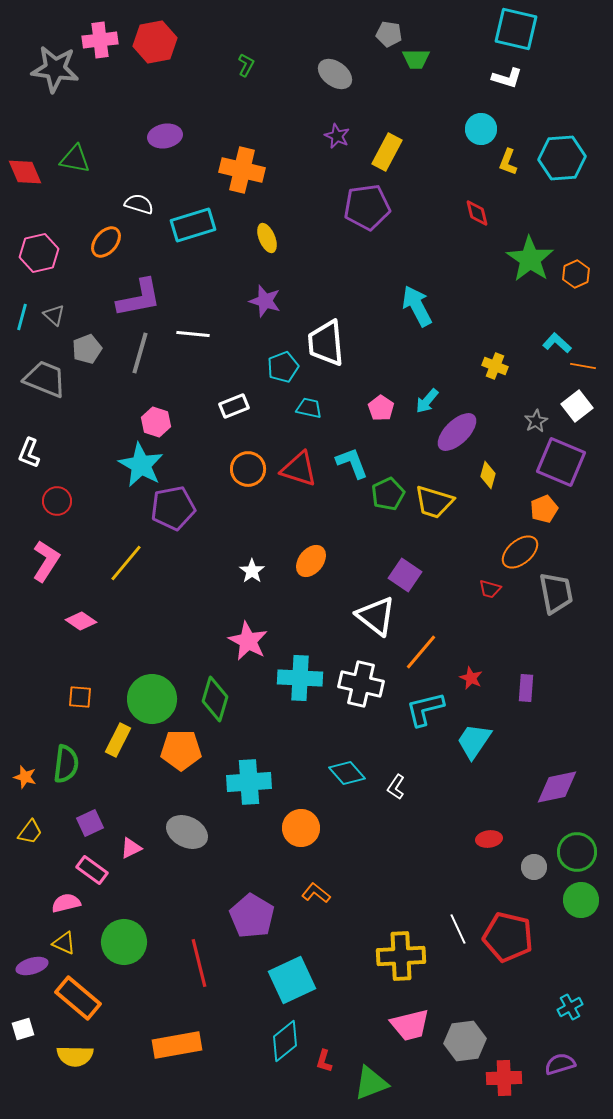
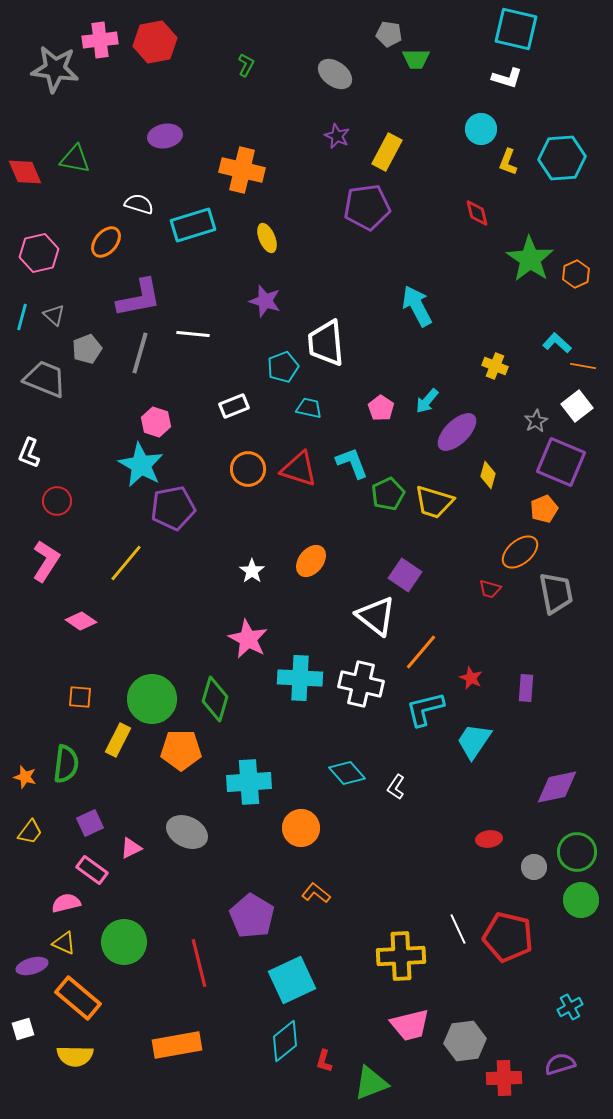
pink star at (248, 641): moved 2 px up
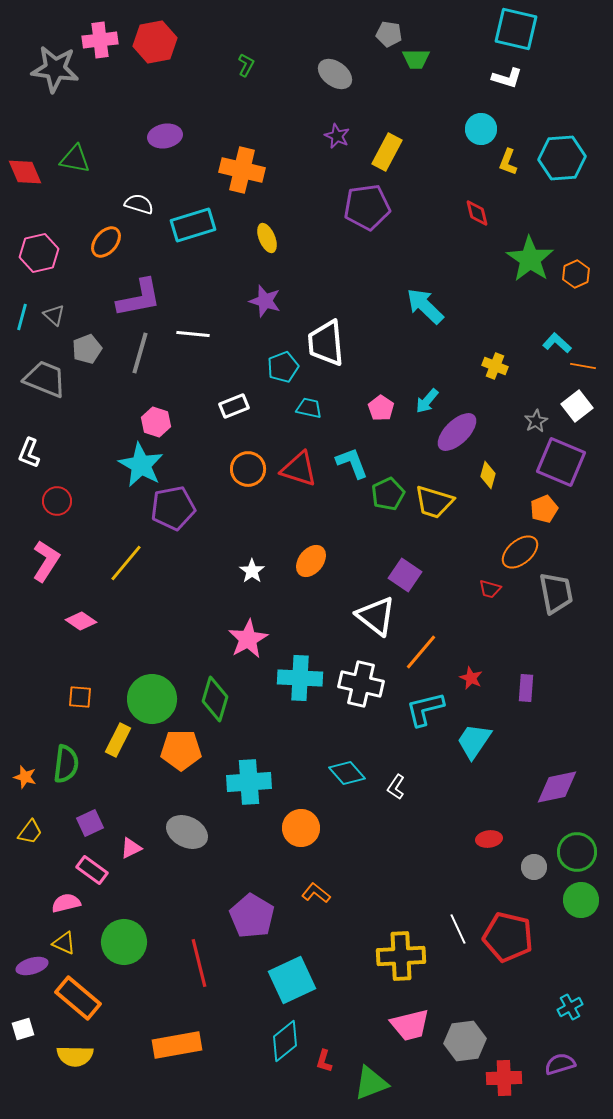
cyan arrow at (417, 306): moved 8 px right; rotated 18 degrees counterclockwise
pink star at (248, 639): rotated 15 degrees clockwise
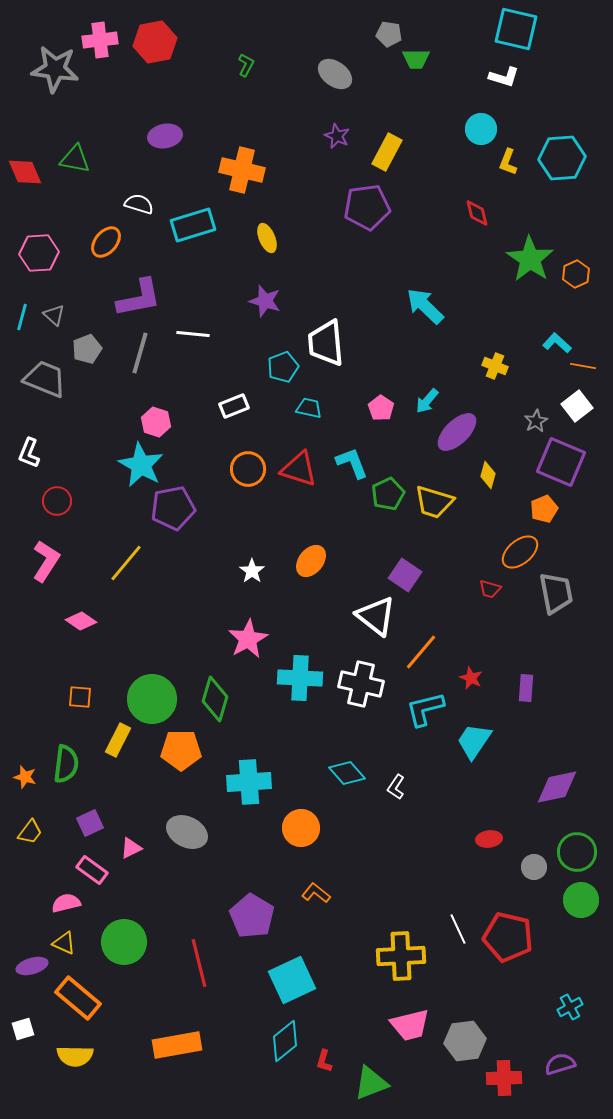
white L-shape at (507, 78): moved 3 px left, 1 px up
pink hexagon at (39, 253): rotated 9 degrees clockwise
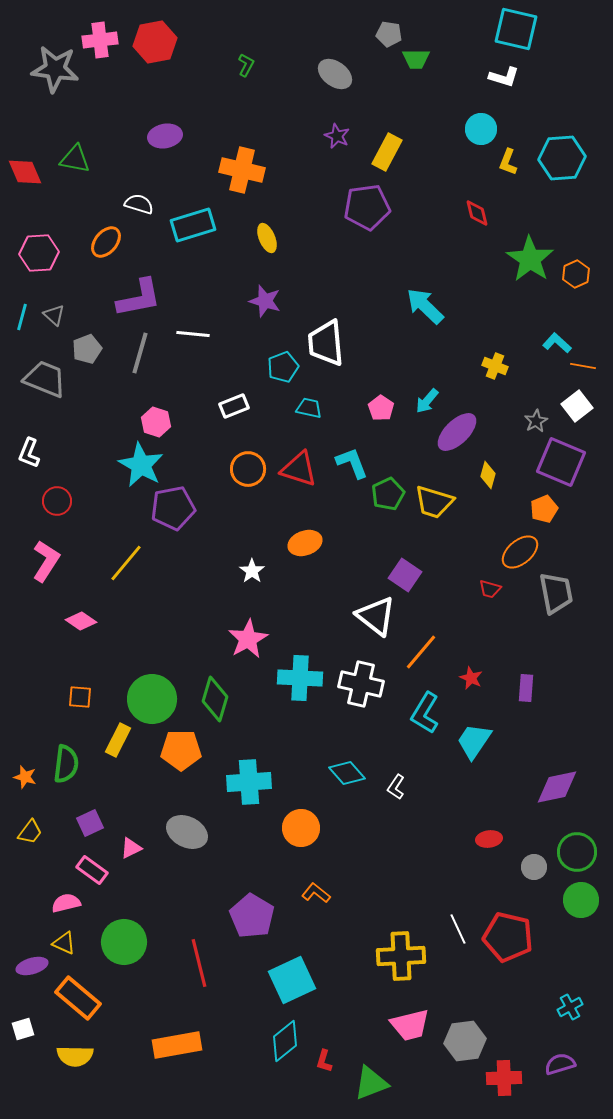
orange ellipse at (311, 561): moved 6 px left, 18 px up; rotated 32 degrees clockwise
cyan L-shape at (425, 709): moved 4 px down; rotated 45 degrees counterclockwise
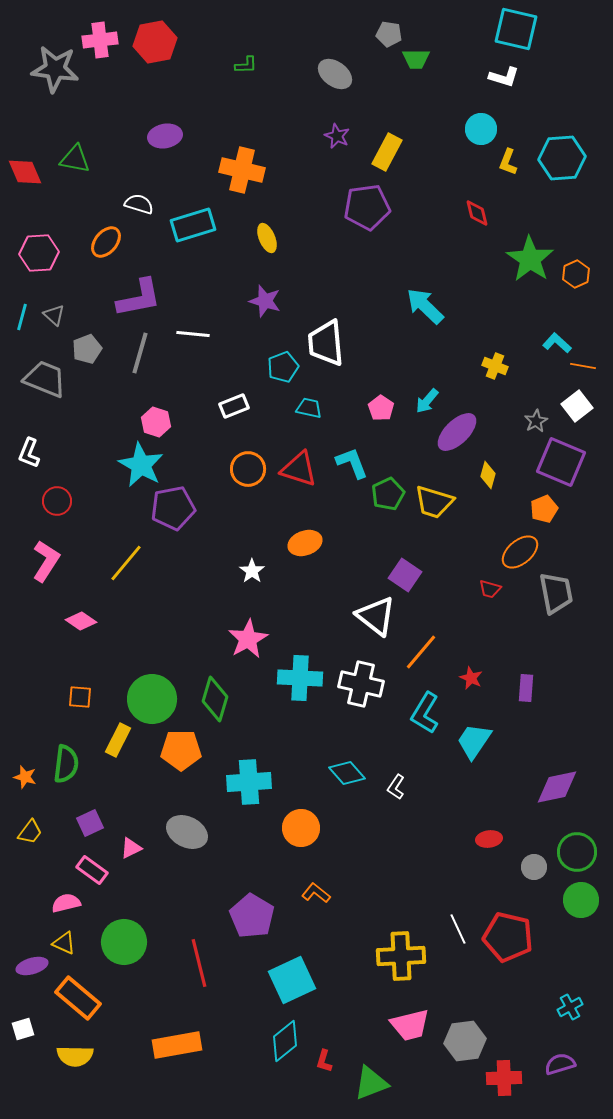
green L-shape at (246, 65): rotated 60 degrees clockwise
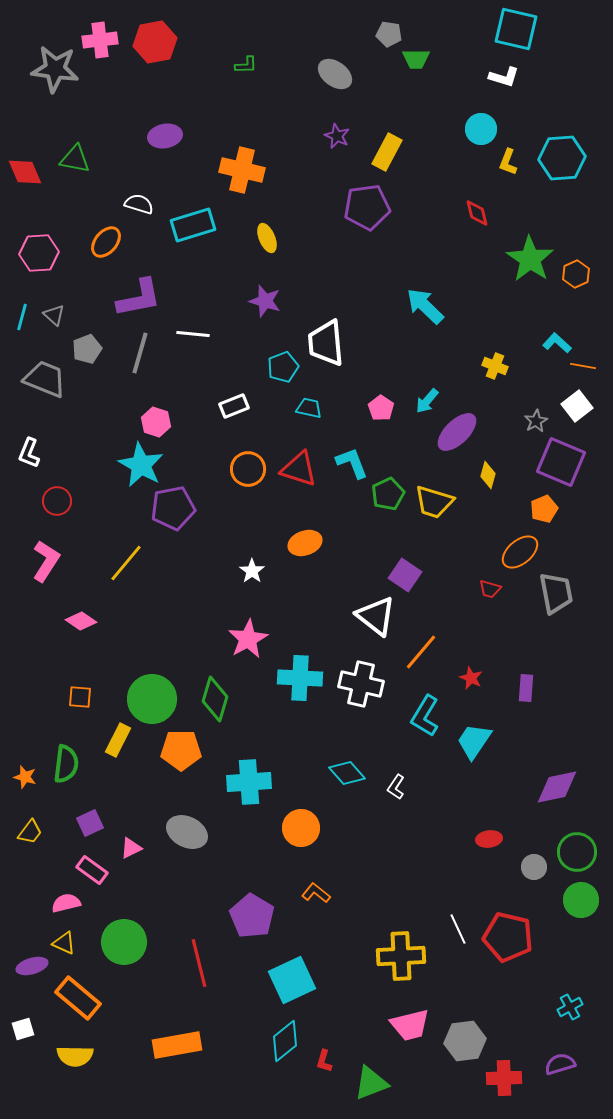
cyan L-shape at (425, 713): moved 3 px down
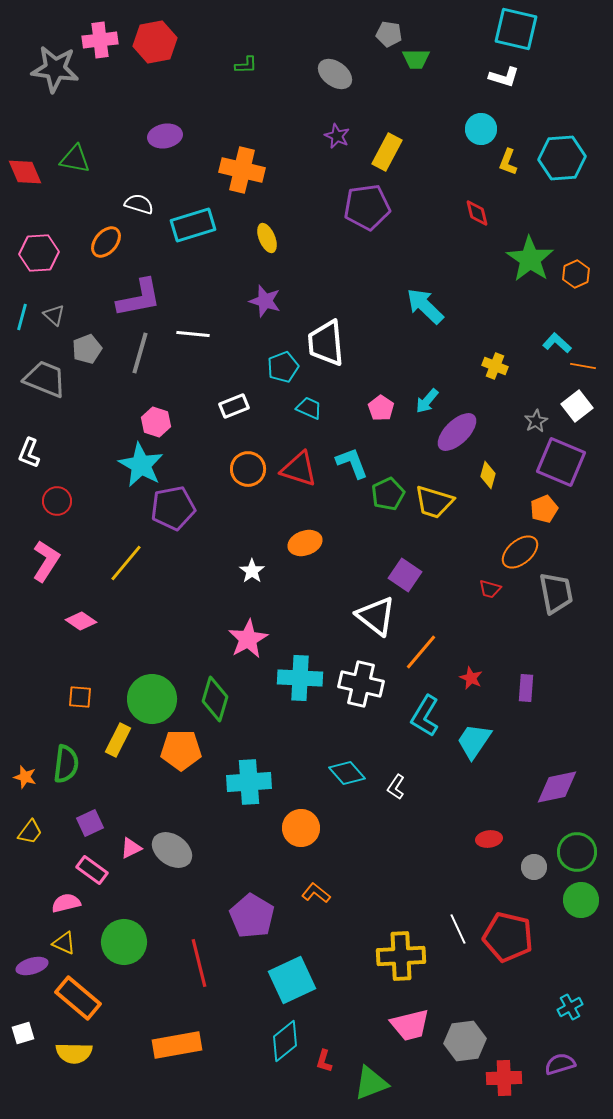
cyan trapezoid at (309, 408): rotated 12 degrees clockwise
gray ellipse at (187, 832): moved 15 px left, 18 px down; rotated 9 degrees clockwise
white square at (23, 1029): moved 4 px down
yellow semicircle at (75, 1056): moved 1 px left, 3 px up
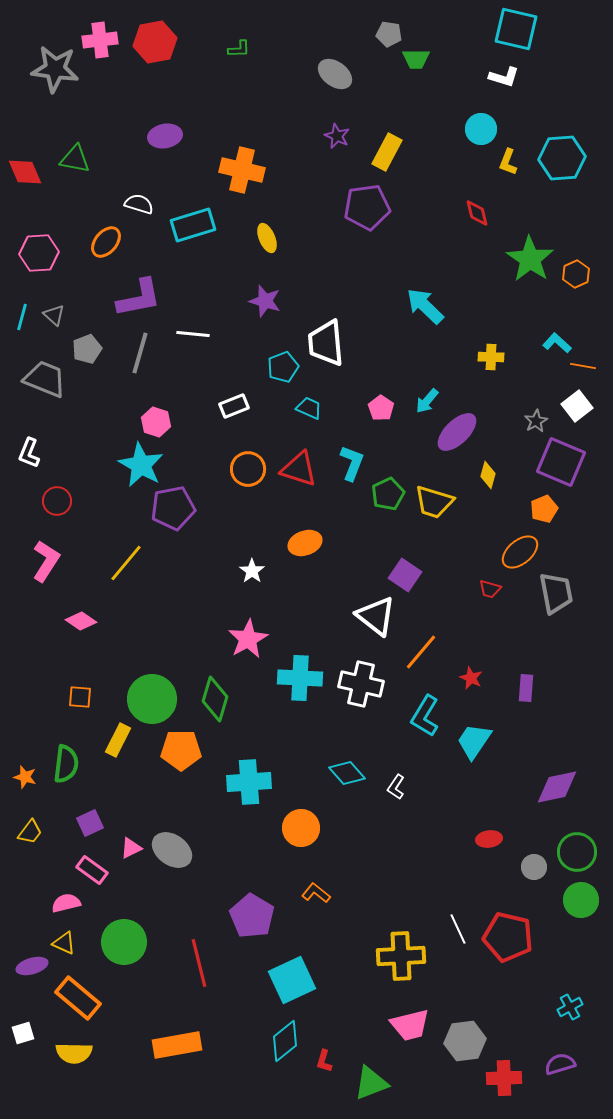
green L-shape at (246, 65): moved 7 px left, 16 px up
yellow cross at (495, 366): moved 4 px left, 9 px up; rotated 20 degrees counterclockwise
cyan L-shape at (352, 463): rotated 42 degrees clockwise
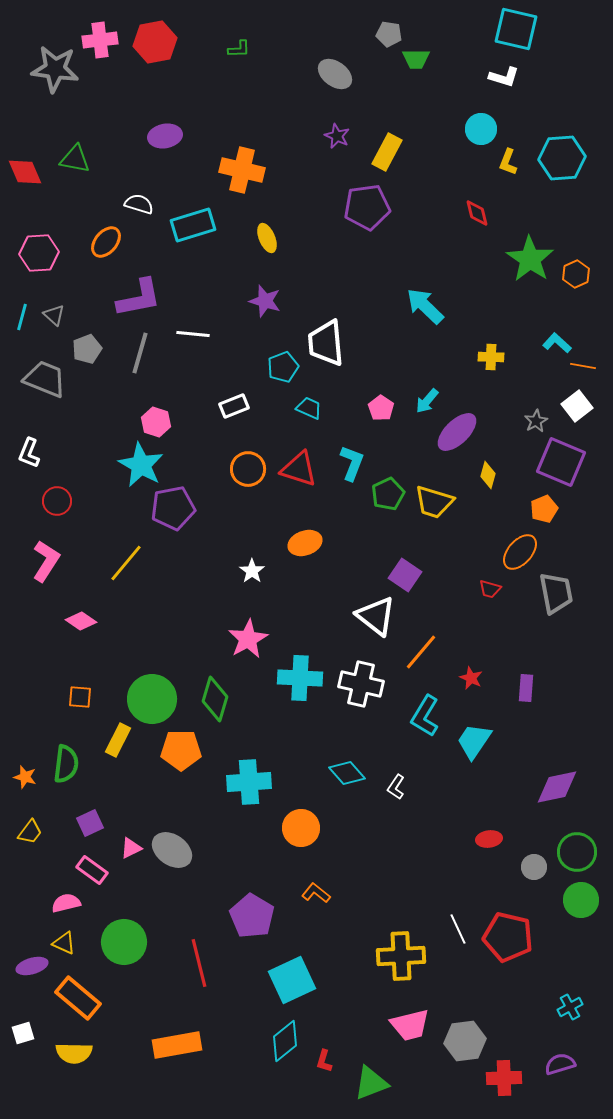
orange ellipse at (520, 552): rotated 9 degrees counterclockwise
